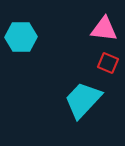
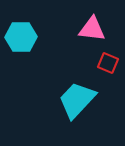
pink triangle: moved 12 px left
cyan trapezoid: moved 6 px left
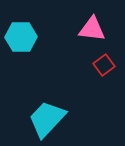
red square: moved 4 px left, 2 px down; rotated 30 degrees clockwise
cyan trapezoid: moved 30 px left, 19 px down
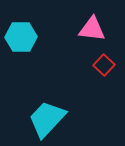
red square: rotated 10 degrees counterclockwise
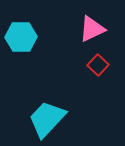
pink triangle: rotated 32 degrees counterclockwise
red square: moved 6 px left
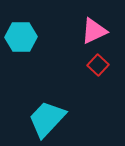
pink triangle: moved 2 px right, 2 px down
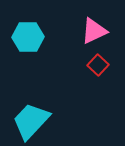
cyan hexagon: moved 7 px right
cyan trapezoid: moved 16 px left, 2 px down
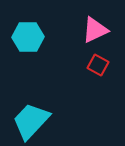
pink triangle: moved 1 px right, 1 px up
red square: rotated 15 degrees counterclockwise
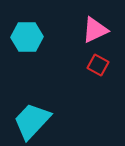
cyan hexagon: moved 1 px left
cyan trapezoid: moved 1 px right
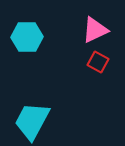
red square: moved 3 px up
cyan trapezoid: rotated 15 degrees counterclockwise
